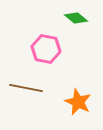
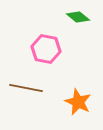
green diamond: moved 2 px right, 1 px up
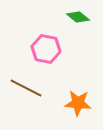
brown line: rotated 16 degrees clockwise
orange star: moved 1 px down; rotated 20 degrees counterclockwise
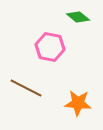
pink hexagon: moved 4 px right, 2 px up
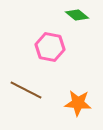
green diamond: moved 1 px left, 2 px up
brown line: moved 2 px down
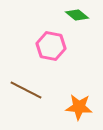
pink hexagon: moved 1 px right, 1 px up
orange star: moved 1 px right, 4 px down
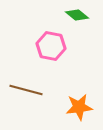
brown line: rotated 12 degrees counterclockwise
orange star: rotated 12 degrees counterclockwise
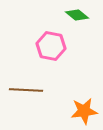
brown line: rotated 12 degrees counterclockwise
orange star: moved 5 px right, 4 px down
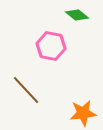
brown line: rotated 44 degrees clockwise
orange star: moved 1 px left, 2 px down
